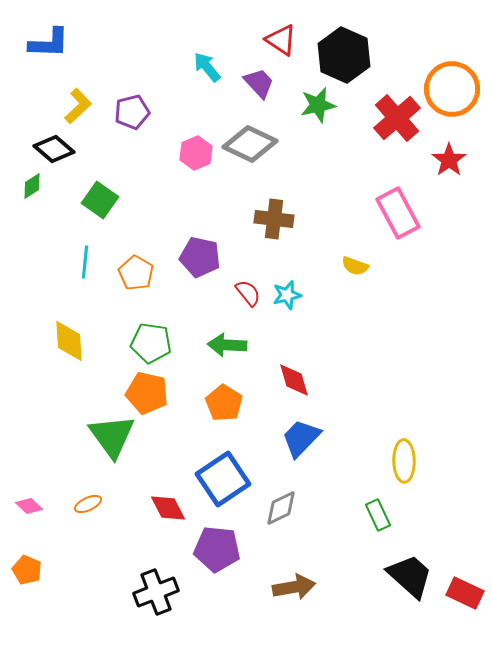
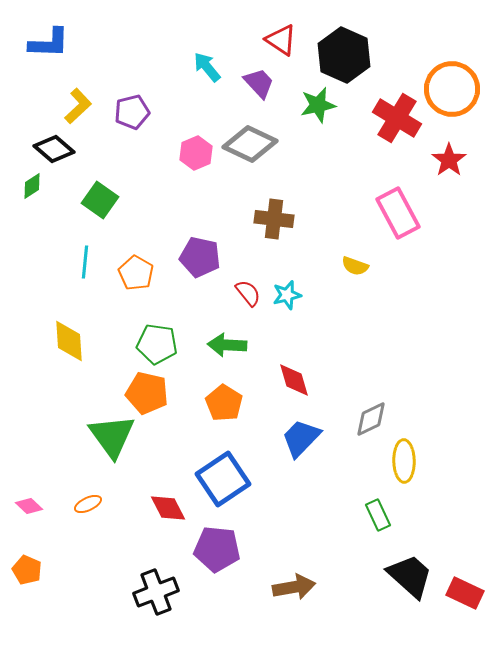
red cross at (397, 118): rotated 18 degrees counterclockwise
green pentagon at (151, 343): moved 6 px right, 1 px down
gray diamond at (281, 508): moved 90 px right, 89 px up
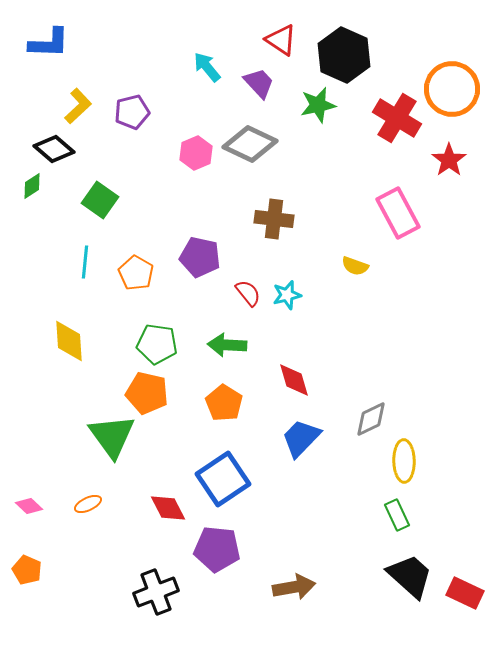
green rectangle at (378, 515): moved 19 px right
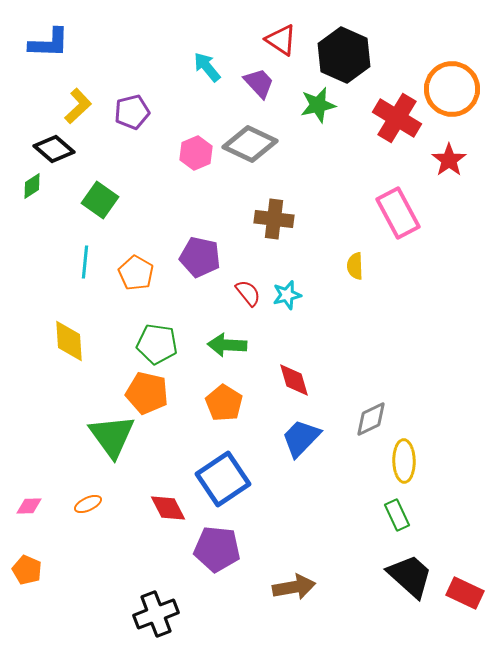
yellow semicircle at (355, 266): rotated 68 degrees clockwise
pink diamond at (29, 506): rotated 44 degrees counterclockwise
black cross at (156, 592): moved 22 px down
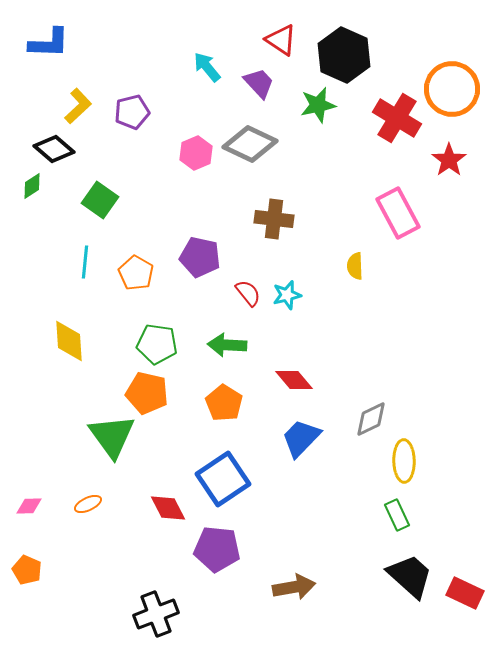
red diamond at (294, 380): rotated 24 degrees counterclockwise
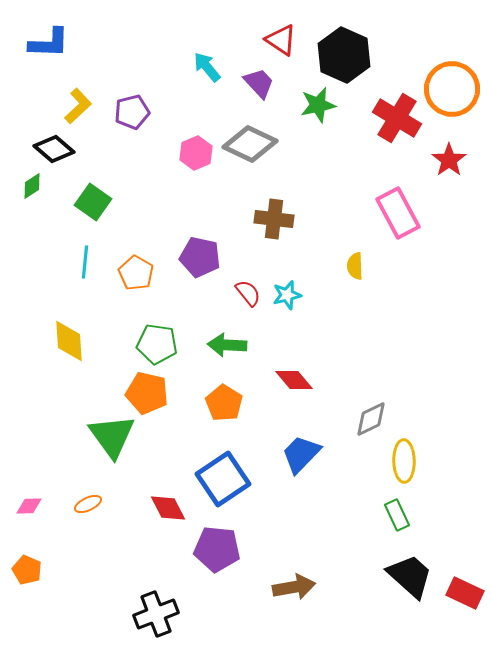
green square at (100, 200): moved 7 px left, 2 px down
blue trapezoid at (301, 438): moved 16 px down
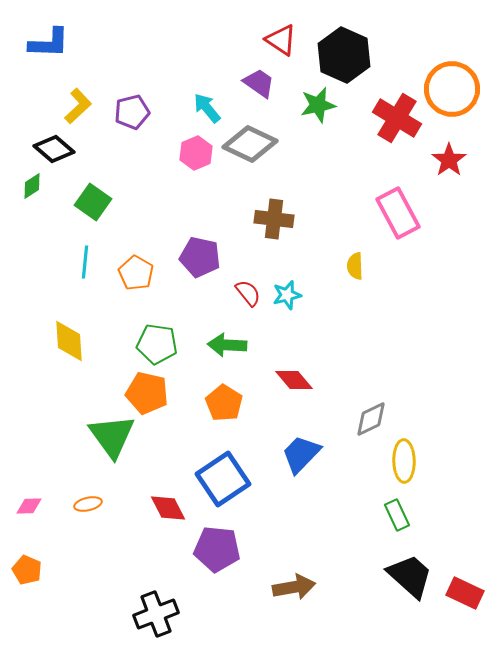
cyan arrow at (207, 67): moved 41 px down
purple trapezoid at (259, 83): rotated 12 degrees counterclockwise
orange ellipse at (88, 504): rotated 12 degrees clockwise
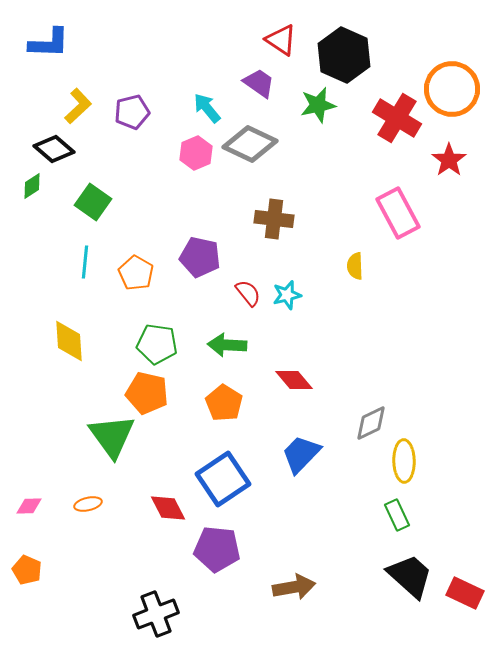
gray diamond at (371, 419): moved 4 px down
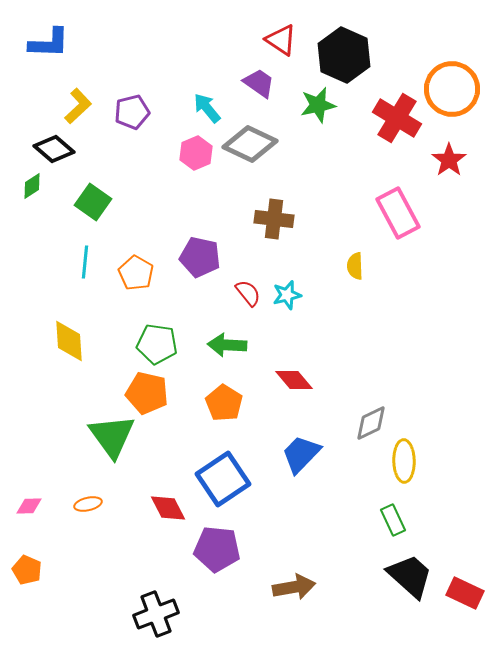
green rectangle at (397, 515): moved 4 px left, 5 px down
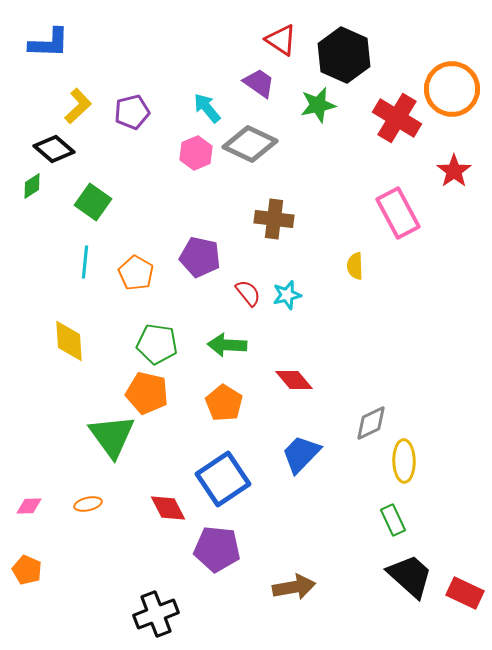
red star at (449, 160): moved 5 px right, 11 px down
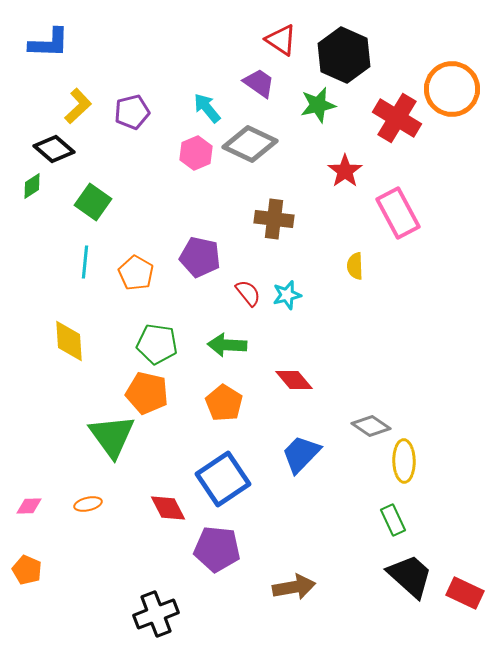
red star at (454, 171): moved 109 px left
gray diamond at (371, 423): moved 3 px down; rotated 60 degrees clockwise
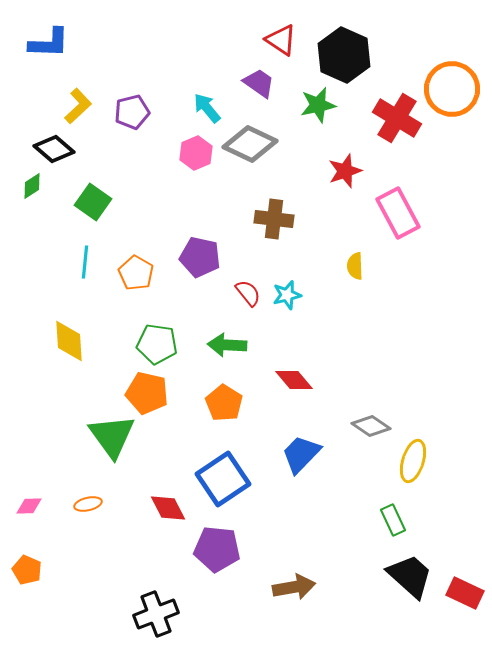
red star at (345, 171): rotated 16 degrees clockwise
yellow ellipse at (404, 461): moved 9 px right; rotated 18 degrees clockwise
